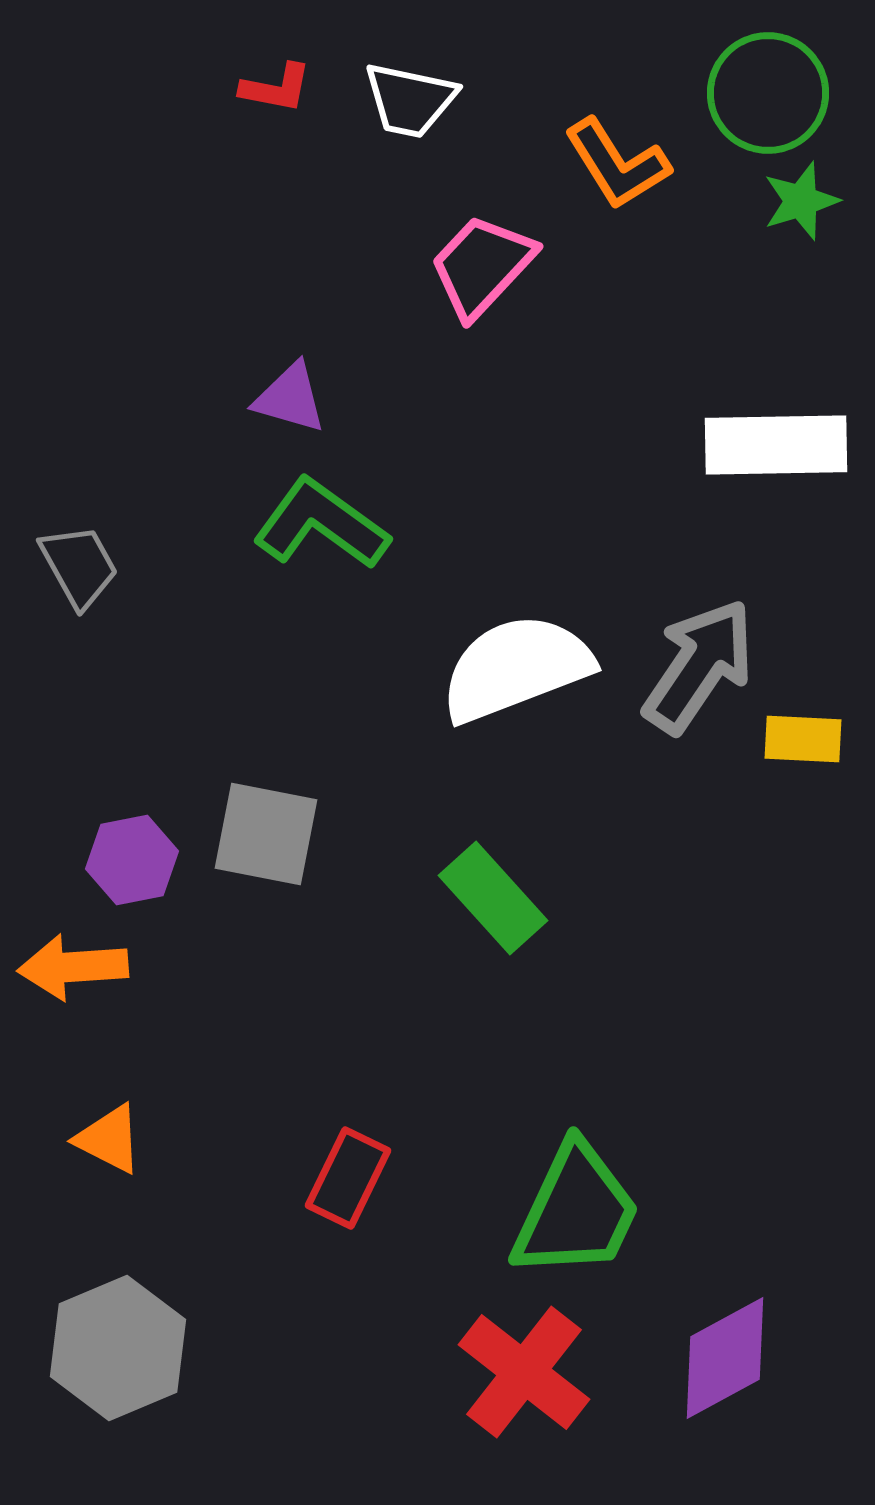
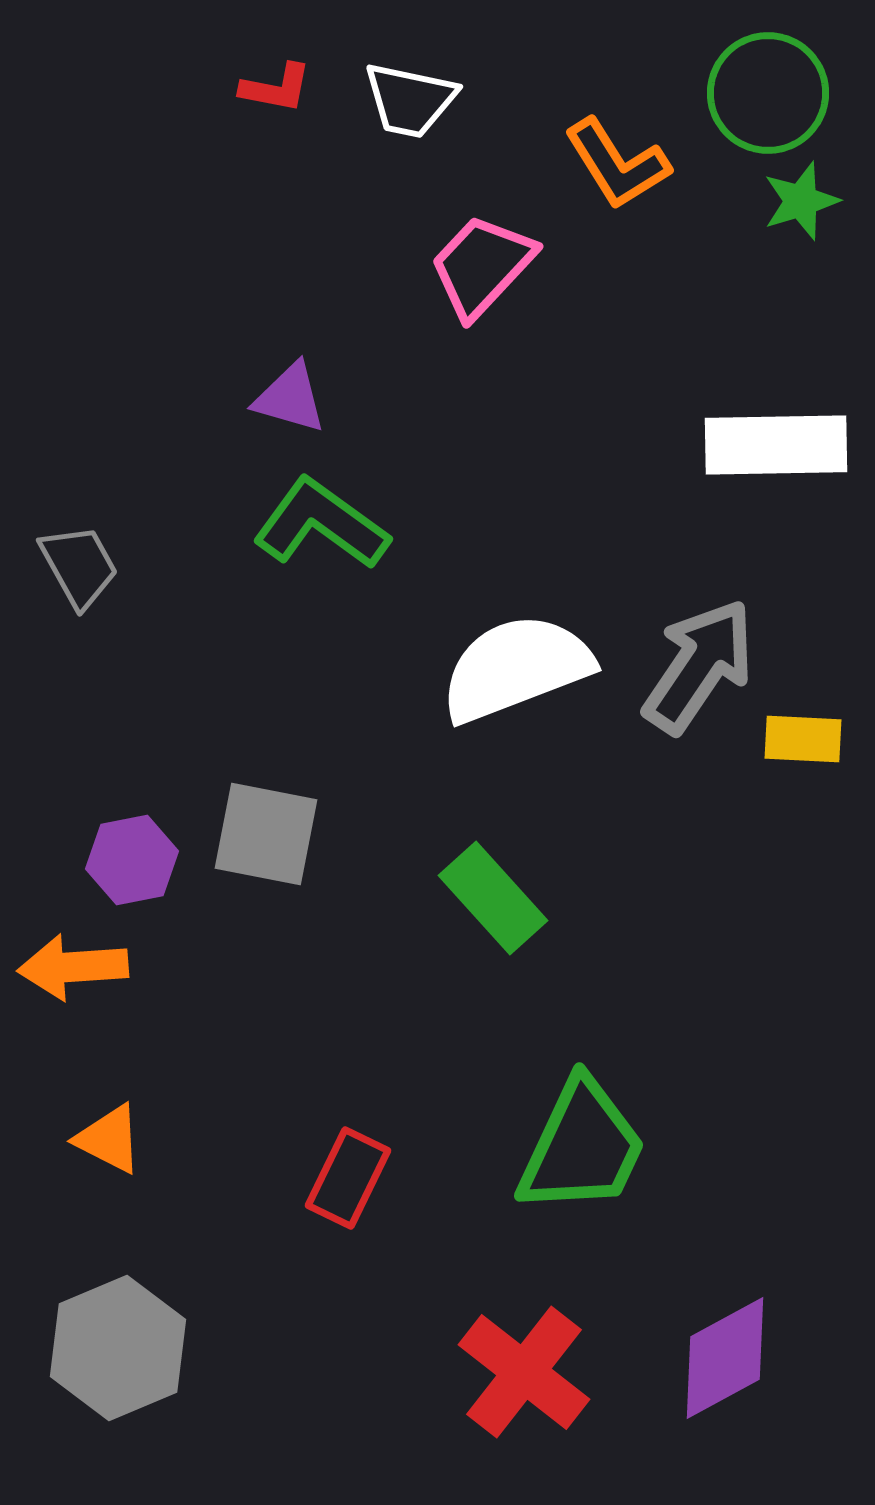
green trapezoid: moved 6 px right, 64 px up
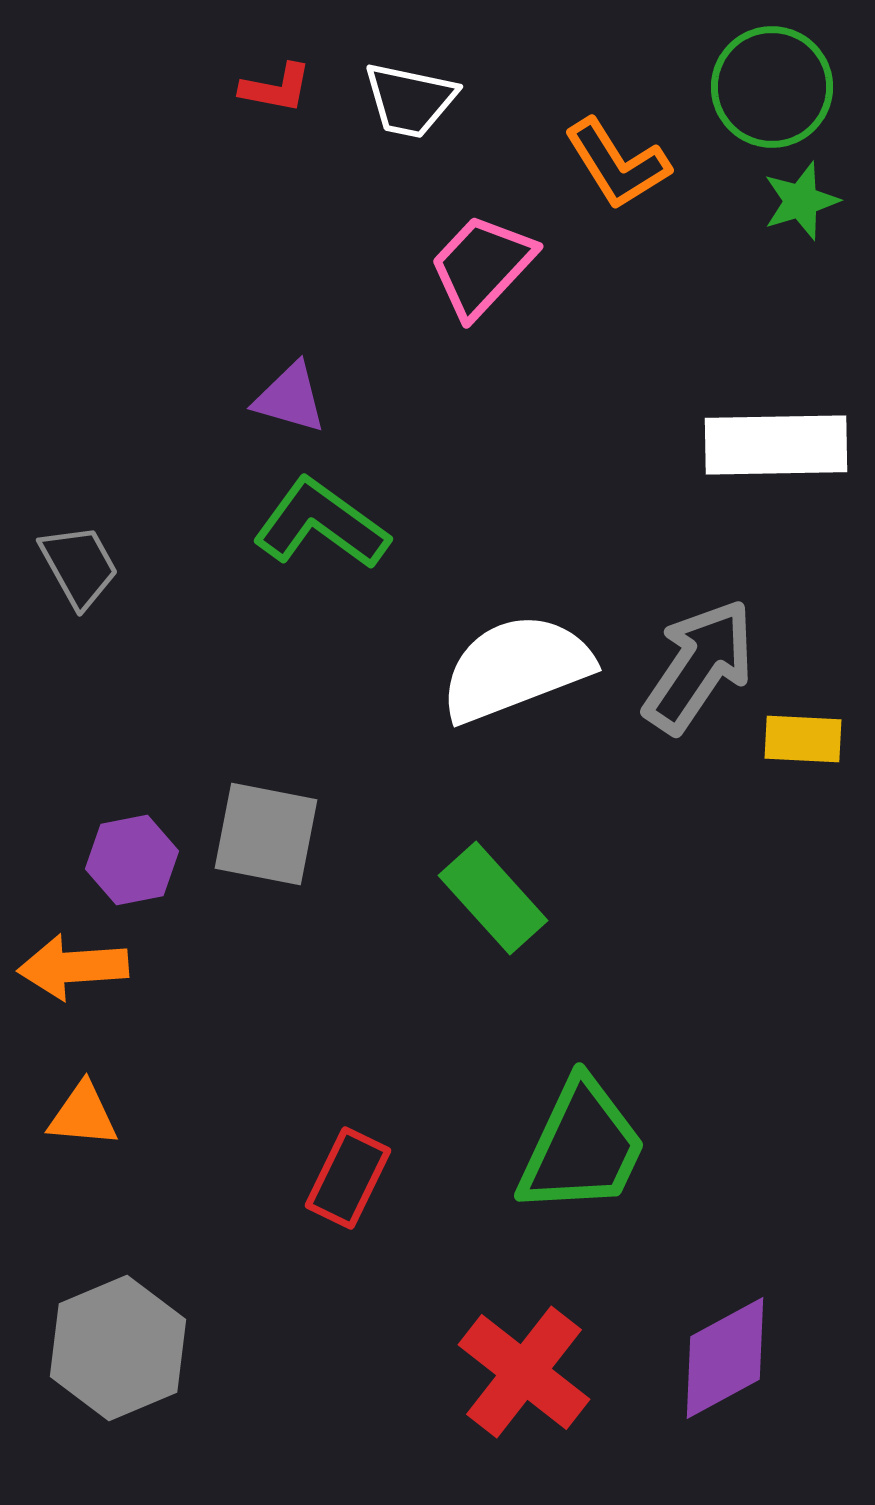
green circle: moved 4 px right, 6 px up
orange triangle: moved 26 px left, 24 px up; rotated 22 degrees counterclockwise
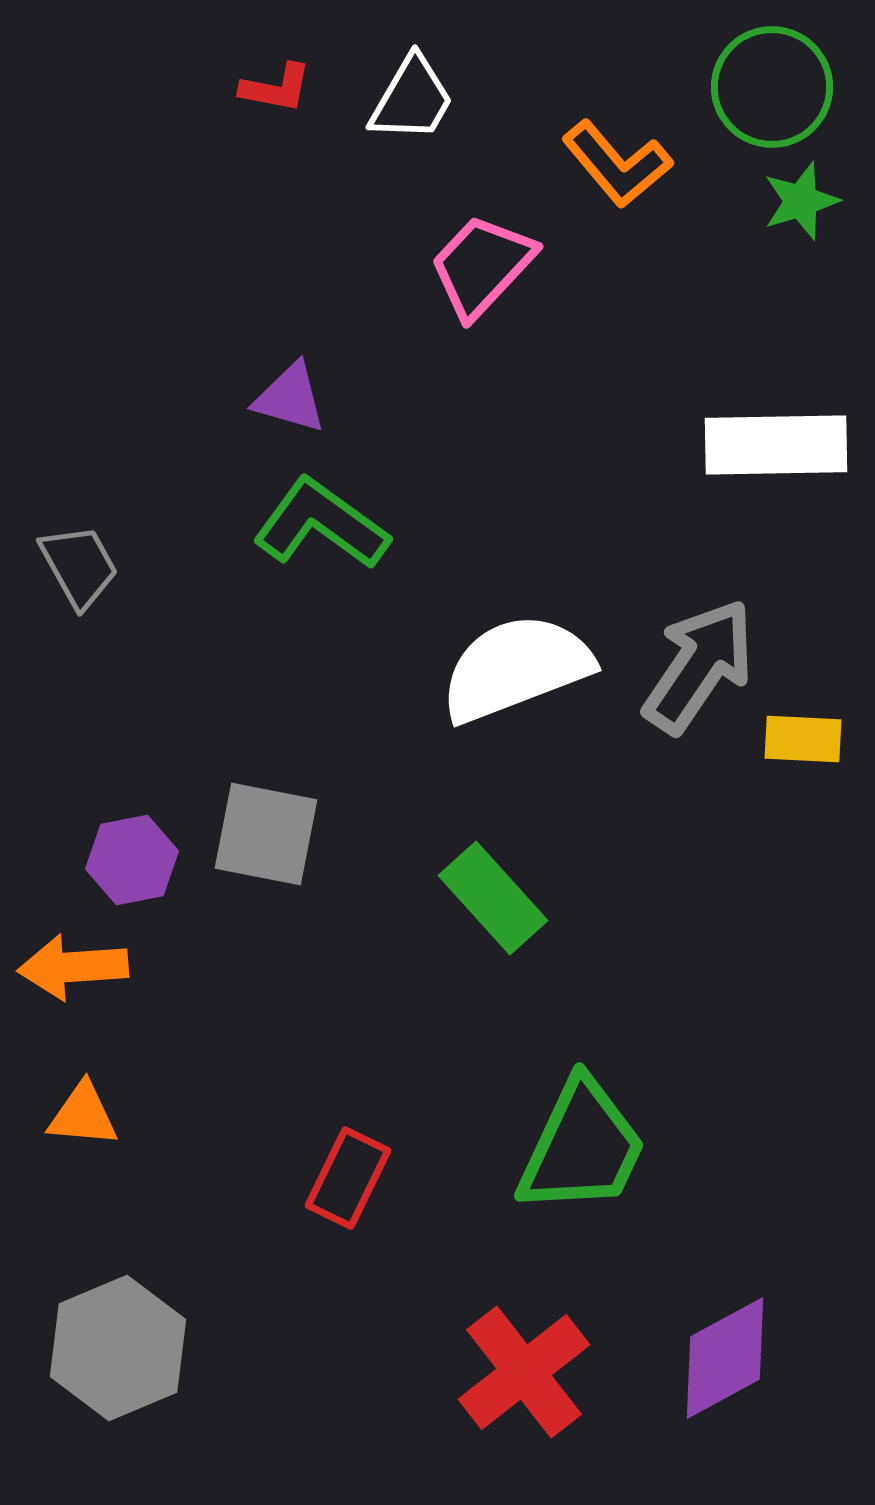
white trapezoid: moved 2 px right, 1 px up; rotated 72 degrees counterclockwise
orange L-shape: rotated 8 degrees counterclockwise
red cross: rotated 14 degrees clockwise
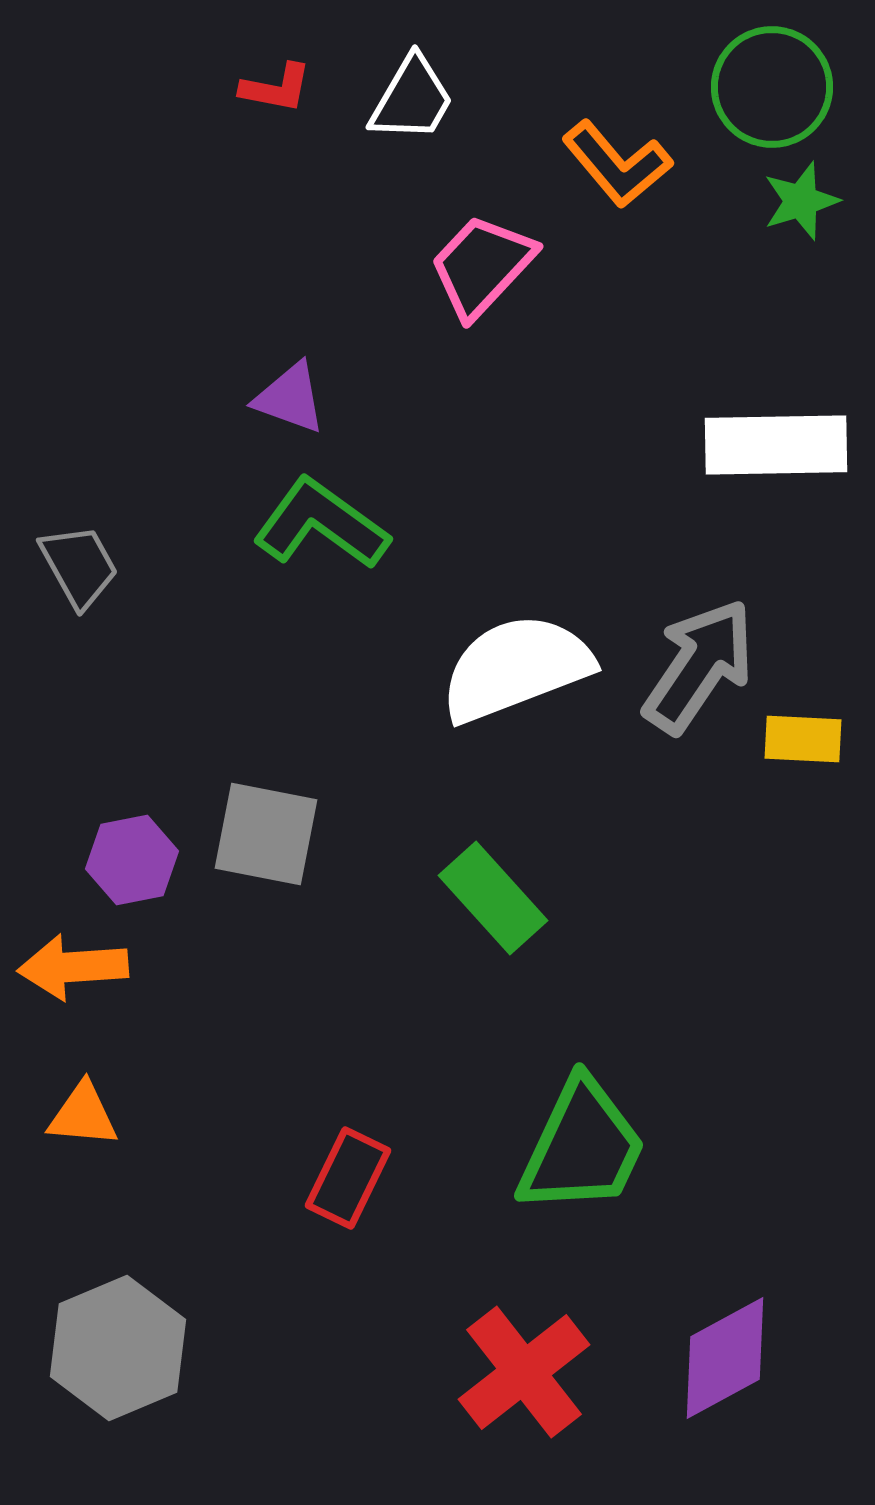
purple triangle: rotated 4 degrees clockwise
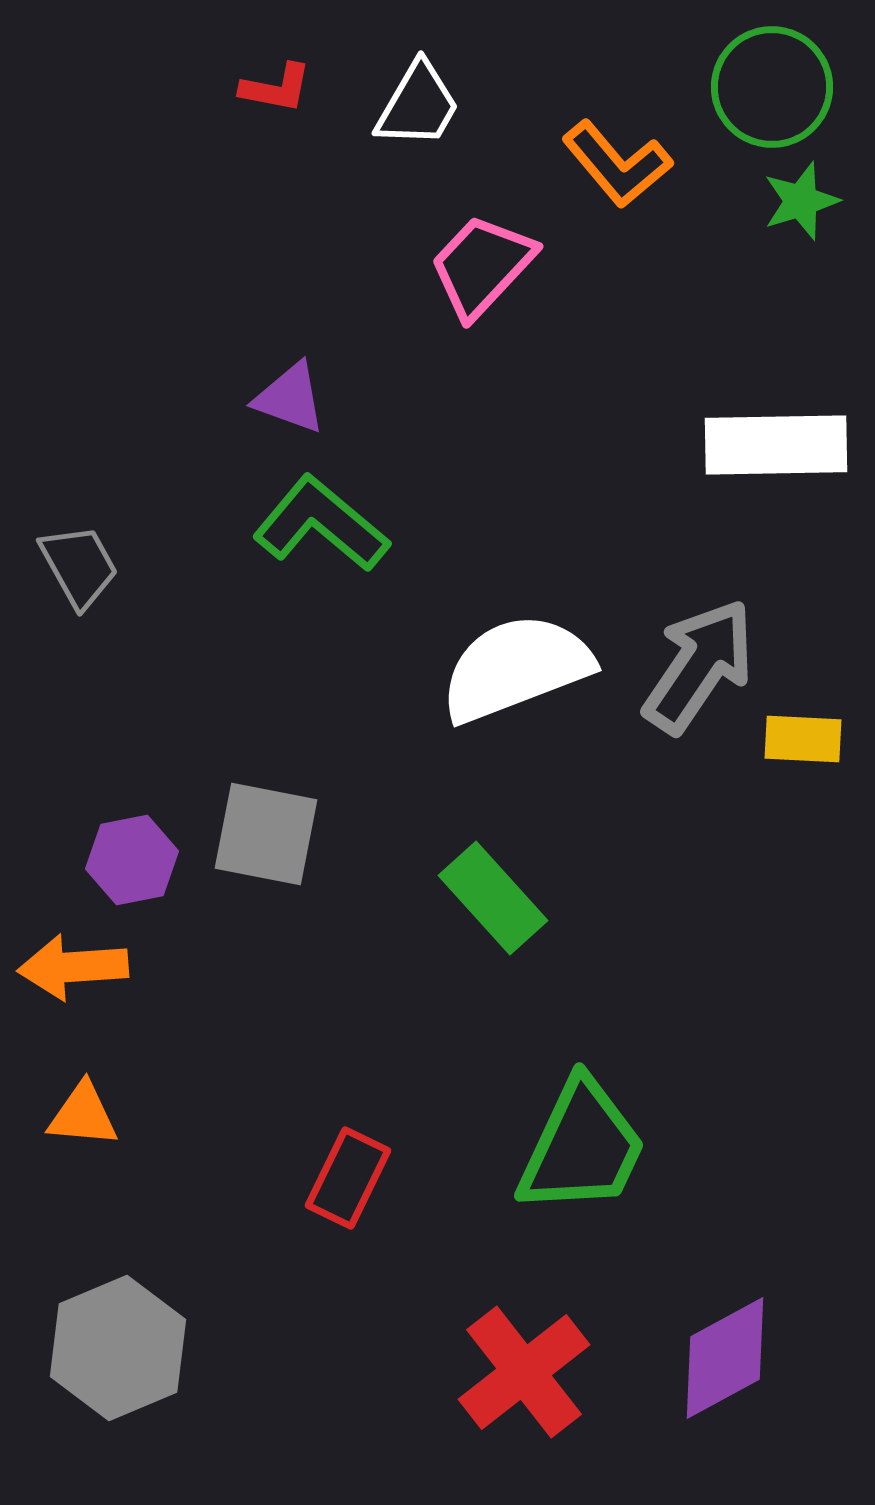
white trapezoid: moved 6 px right, 6 px down
green L-shape: rotated 4 degrees clockwise
